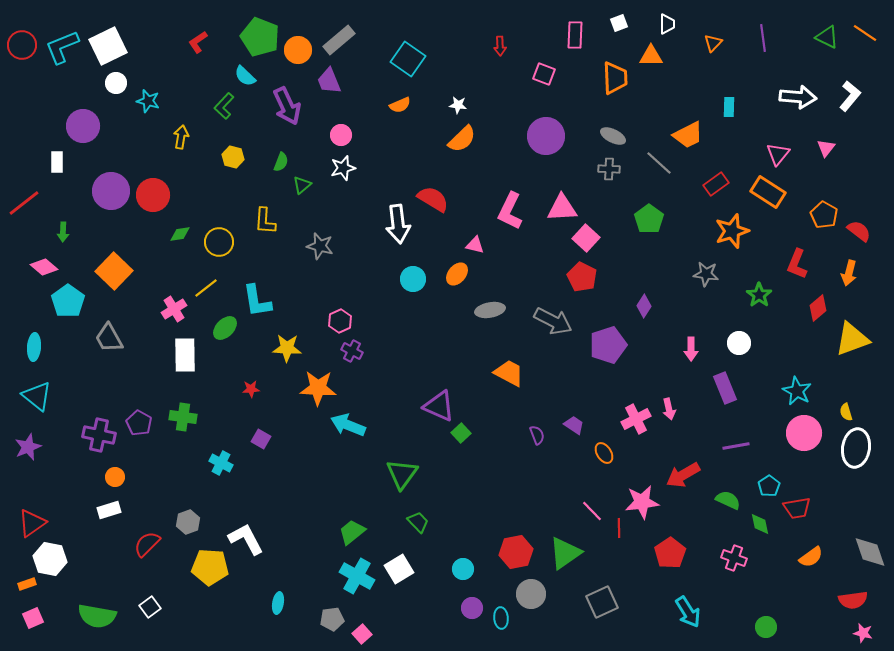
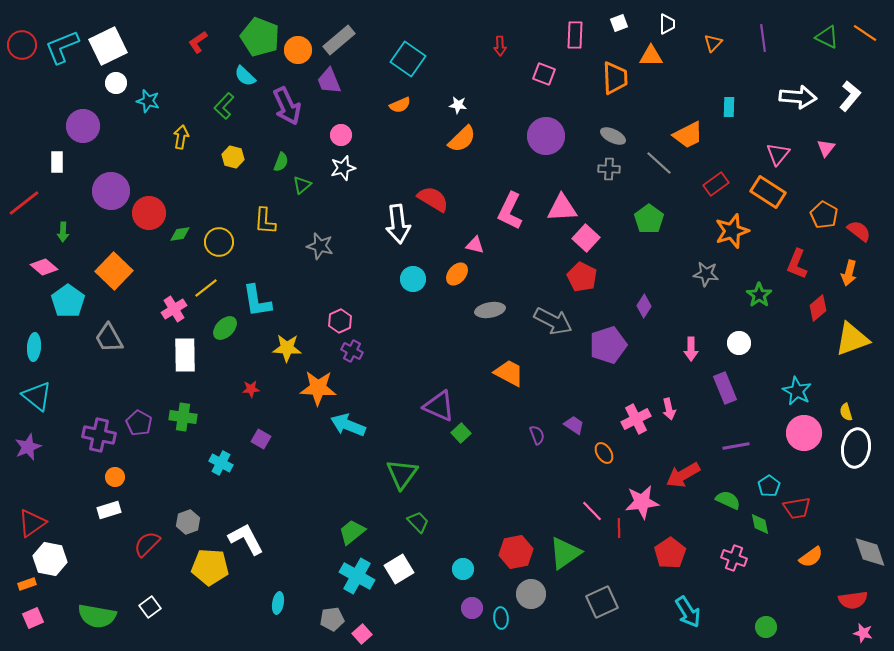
red circle at (153, 195): moved 4 px left, 18 px down
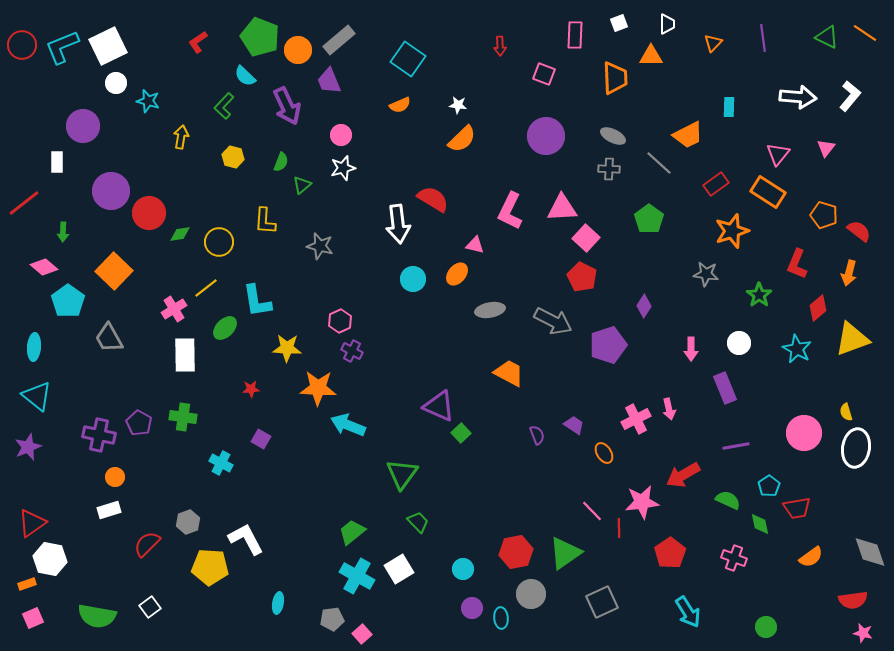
orange pentagon at (824, 215): rotated 12 degrees counterclockwise
cyan star at (797, 391): moved 42 px up
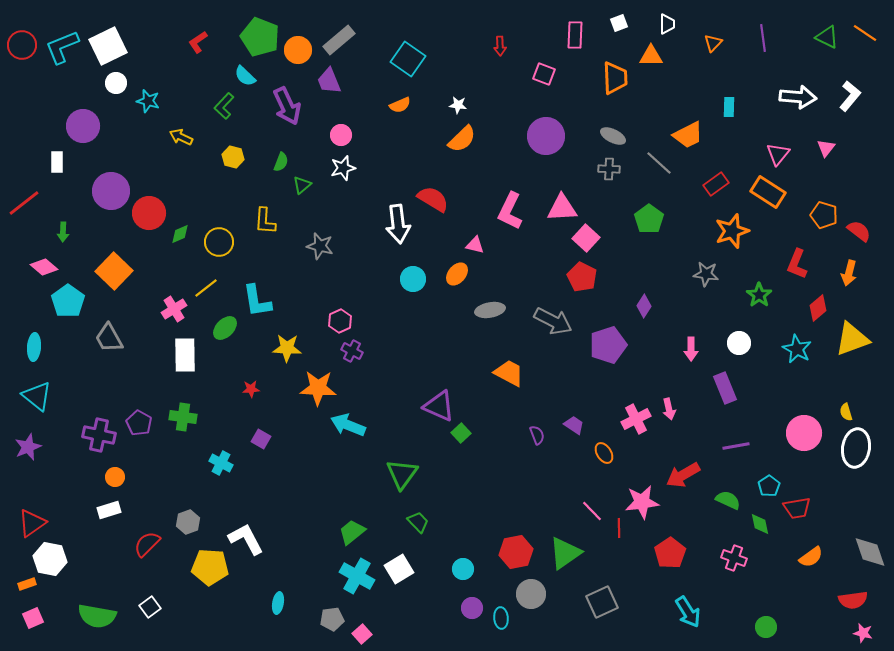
yellow arrow at (181, 137): rotated 75 degrees counterclockwise
green diamond at (180, 234): rotated 15 degrees counterclockwise
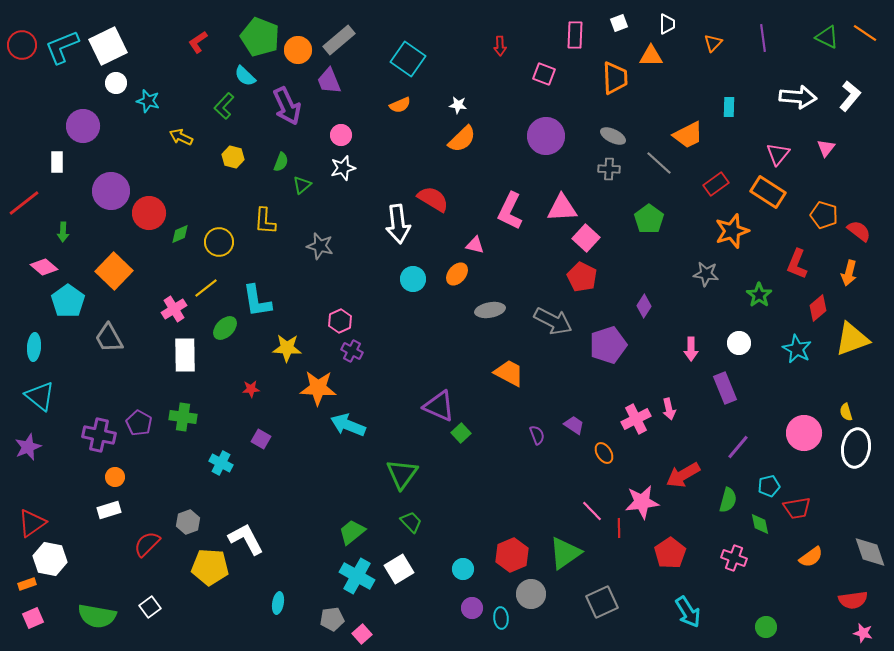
cyan triangle at (37, 396): moved 3 px right
purple line at (736, 446): moved 2 px right, 1 px down; rotated 40 degrees counterclockwise
cyan pentagon at (769, 486): rotated 20 degrees clockwise
green semicircle at (728, 500): rotated 80 degrees clockwise
green trapezoid at (418, 522): moved 7 px left
red hexagon at (516, 552): moved 4 px left, 3 px down; rotated 12 degrees counterclockwise
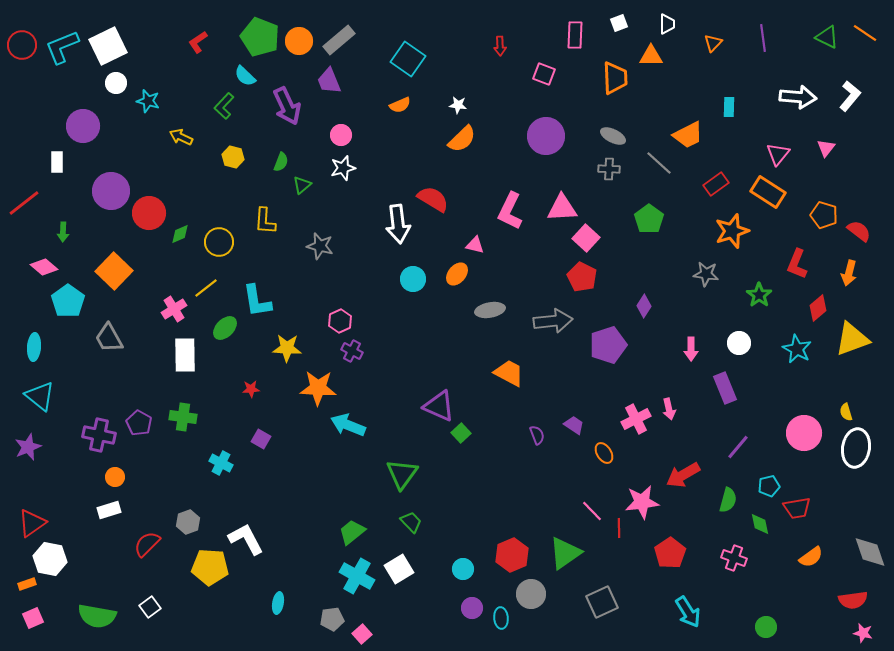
orange circle at (298, 50): moved 1 px right, 9 px up
gray arrow at (553, 321): rotated 33 degrees counterclockwise
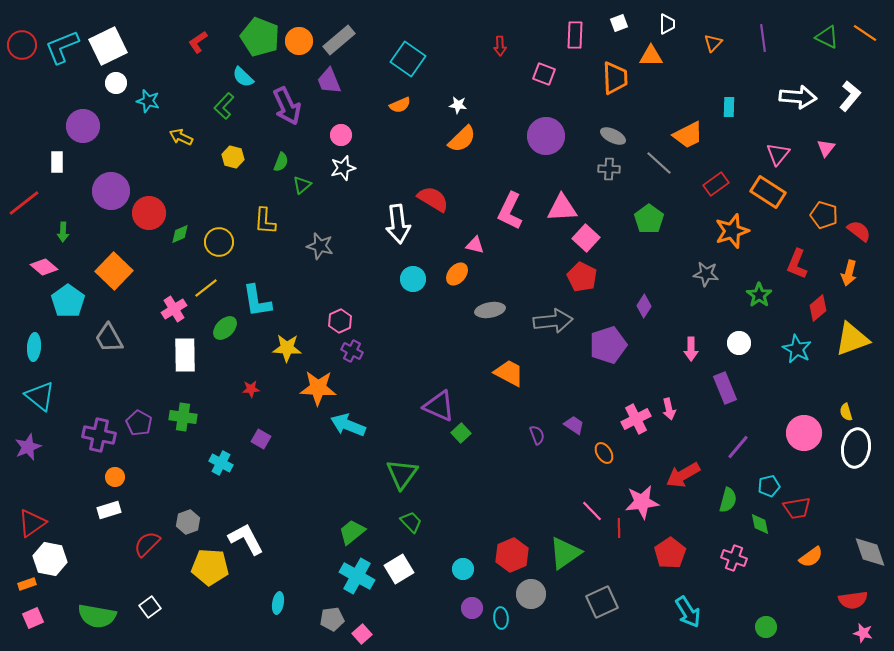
cyan semicircle at (245, 76): moved 2 px left, 1 px down
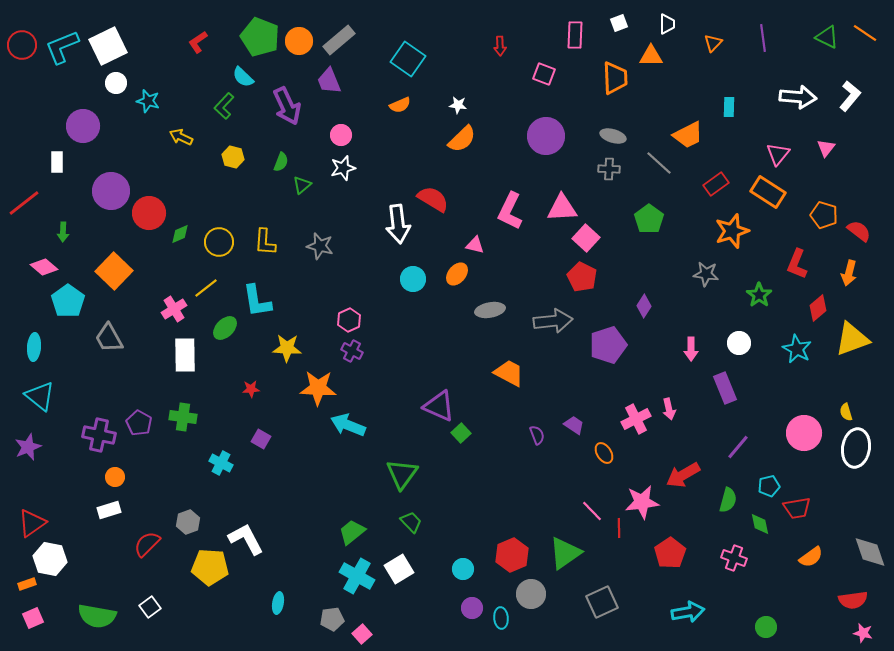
gray ellipse at (613, 136): rotated 10 degrees counterclockwise
yellow L-shape at (265, 221): moved 21 px down
pink hexagon at (340, 321): moved 9 px right, 1 px up
cyan arrow at (688, 612): rotated 68 degrees counterclockwise
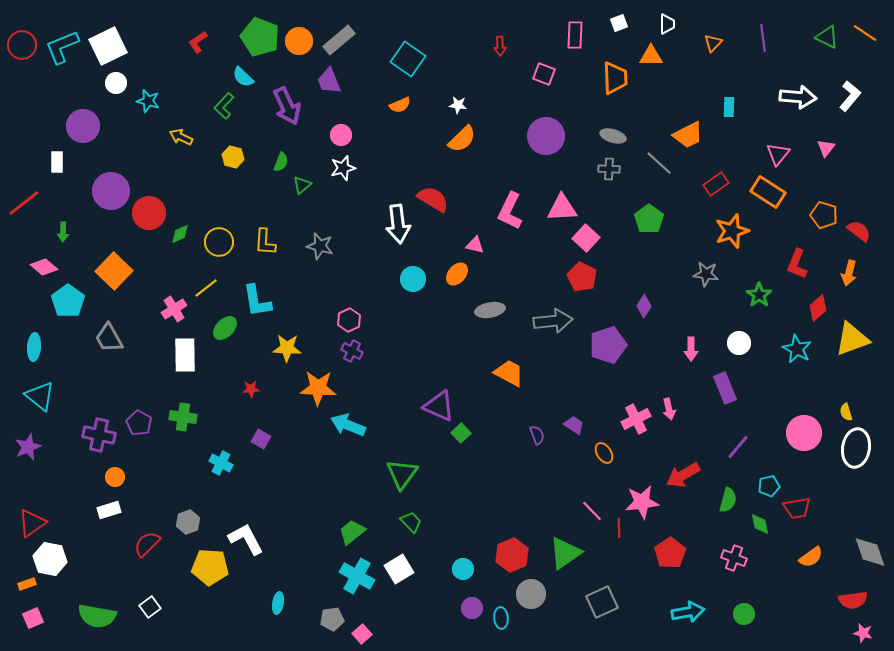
green circle at (766, 627): moved 22 px left, 13 px up
